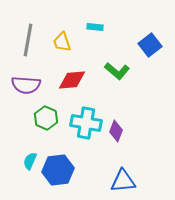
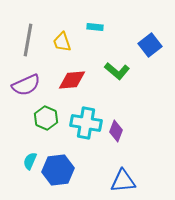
purple semicircle: rotated 28 degrees counterclockwise
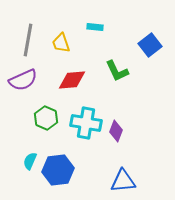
yellow trapezoid: moved 1 px left, 1 px down
green L-shape: rotated 25 degrees clockwise
purple semicircle: moved 3 px left, 5 px up
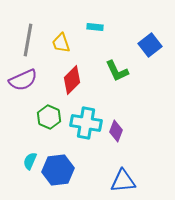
red diamond: rotated 40 degrees counterclockwise
green hexagon: moved 3 px right, 1 px up
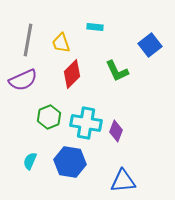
red diamond: moved 6 px up
green hexagon: rotated 15 degrees clockwise
blue hexagon: moved 12 px right, 8 px up; rotated 16 degrees clockwise
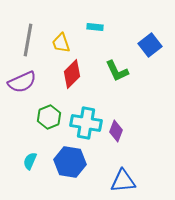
purple semicircle: moved 1 px left, 2 px down
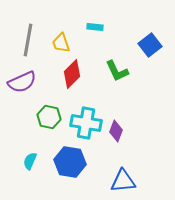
green hexagon: rotated 25 degrees counterclockwise
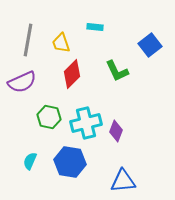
cyan cross: rotated 24 degrees counterclockwise
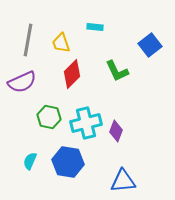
blue hexagon: moved 2 px left
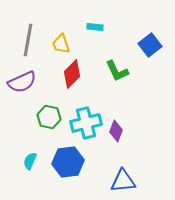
yellow trapezoid: moved 1 px down
blue hexagon: rotated 16 degrees counterclockwise
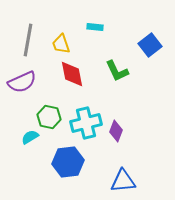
red diamond: rotated 56 degrees counterclockwise
cyan semicircle: moved 24 px up; rotated 36 degrees clockwise
